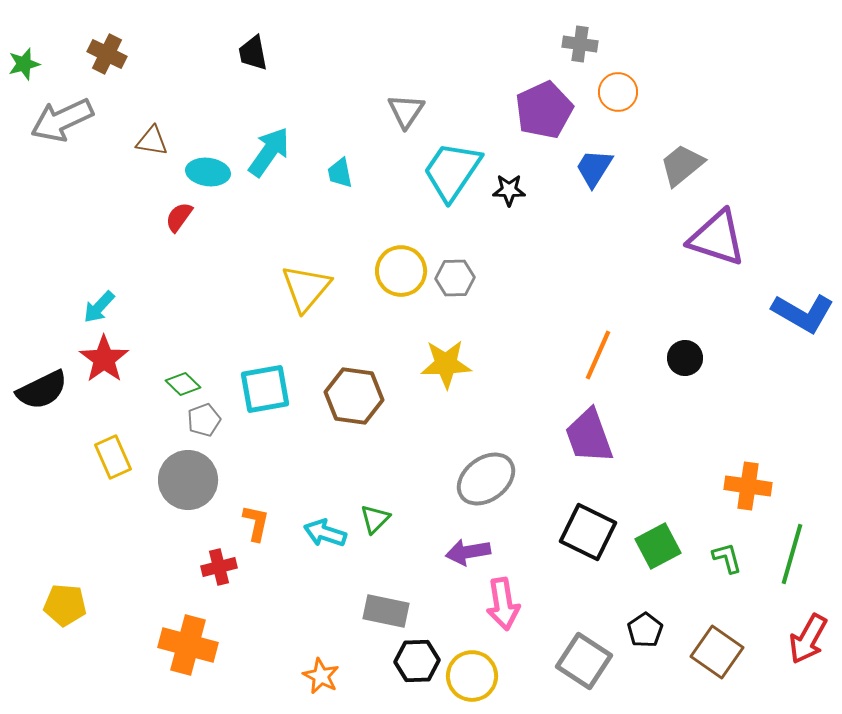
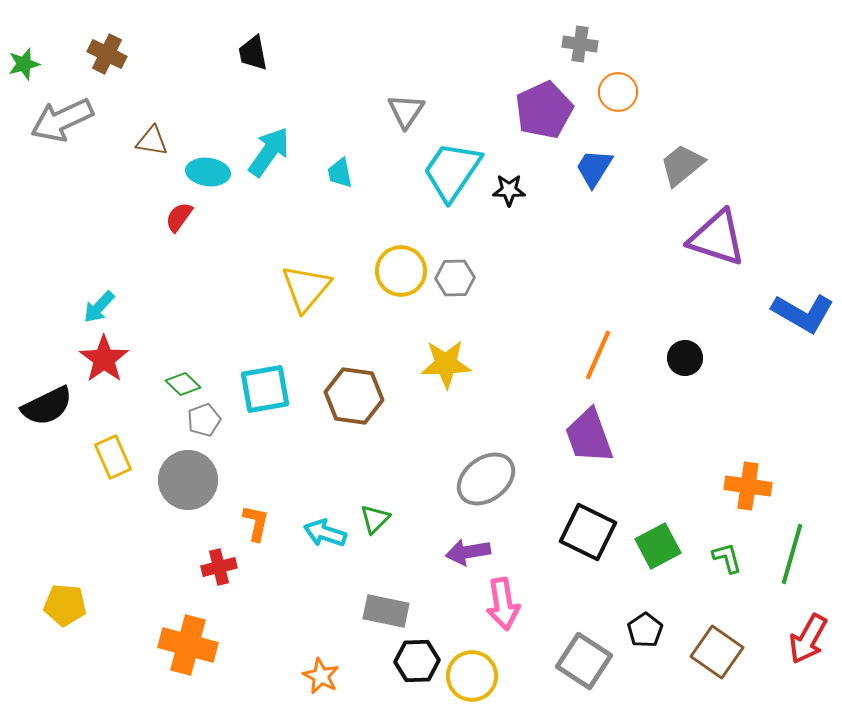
black semicircle at (42, 390): moved 5 px right, 16 px down
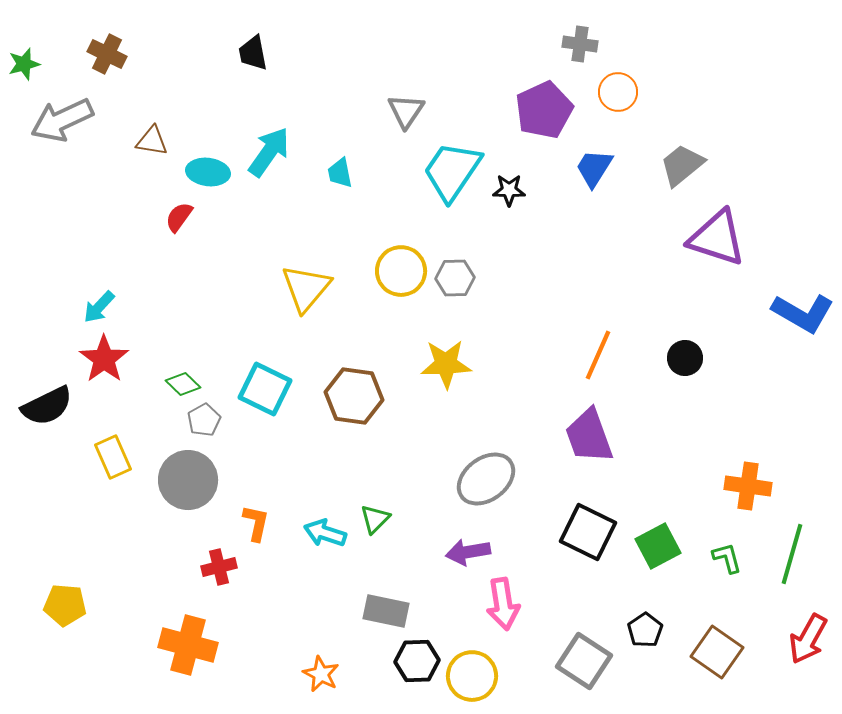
cyan square at (265, 389): rotated 36 degrees clockwise
gray pentagon at (204, 420): rotated 8 degrees counterclockwise
orange star at (321, 676): moved 2 px up
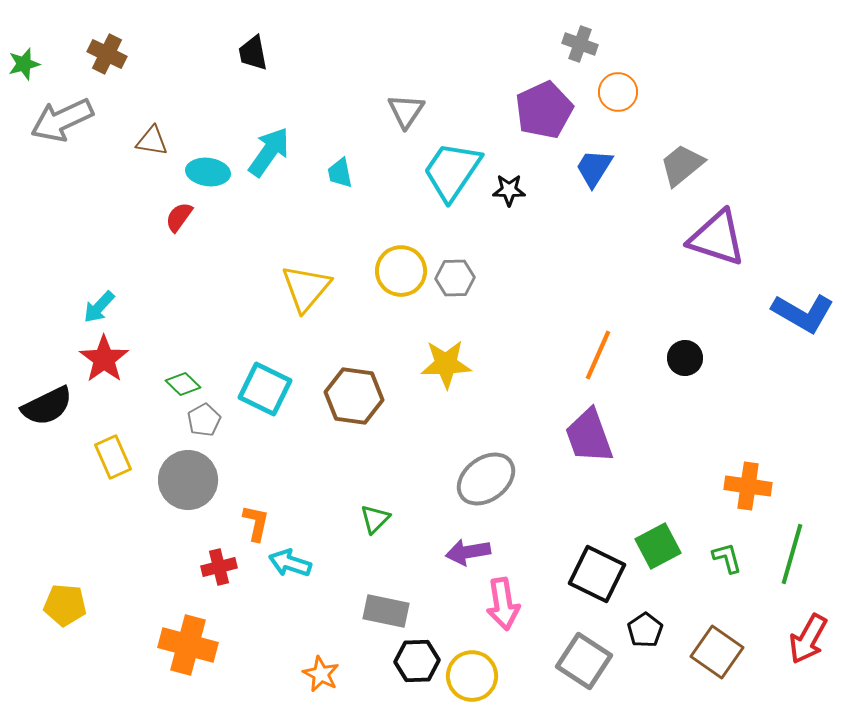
gray cross at (580, 44): rotated 12 degrees clockwise
black square at (588, 532): moved 9 px right, 42 px down
cyan arrow at (325, 533): moved 35 px left, 30 px down
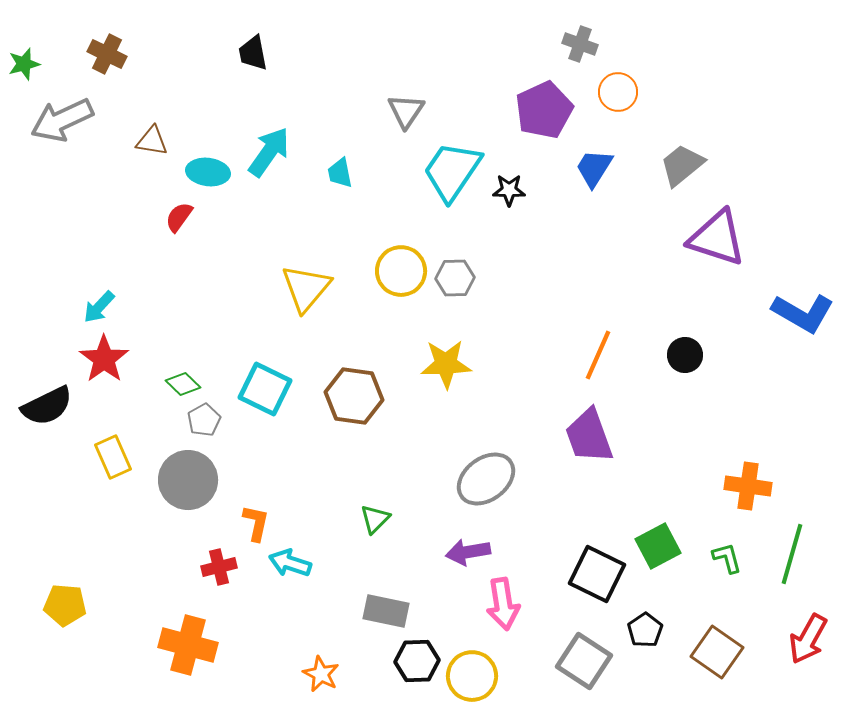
black circle at (685, 358): moved 3 px up
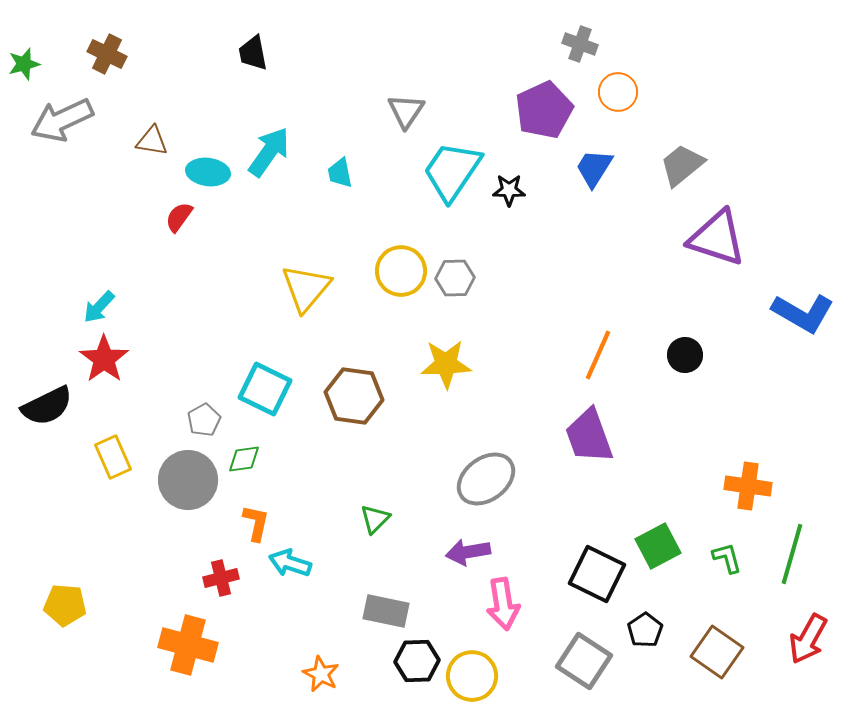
green diamond at (183, 384): moved 61 px right, 75 px down; rotated 52 degrees counterclockwise
red cross at (219, 567): moved 2 px right, 11 px down
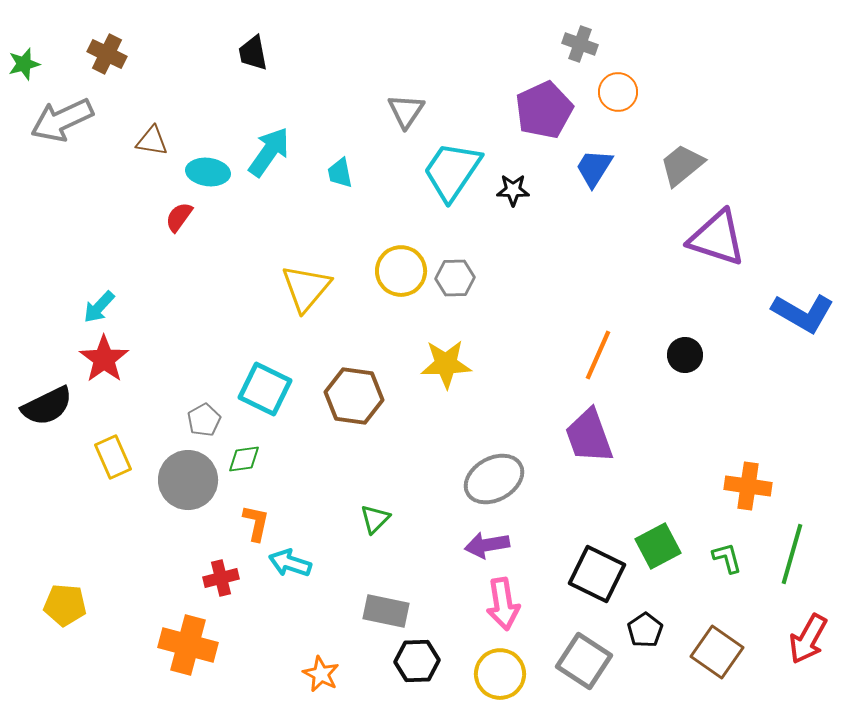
black star at (509, 190): moved 4 px right
gray ellipse at (486, 479): moved 8 px right; rotated 8 degrees clockwise
purple arrow at (468, 552): moved 19 px right, 7 px up
yellow circle at (472, 676): moved 28 px right, 2 px up
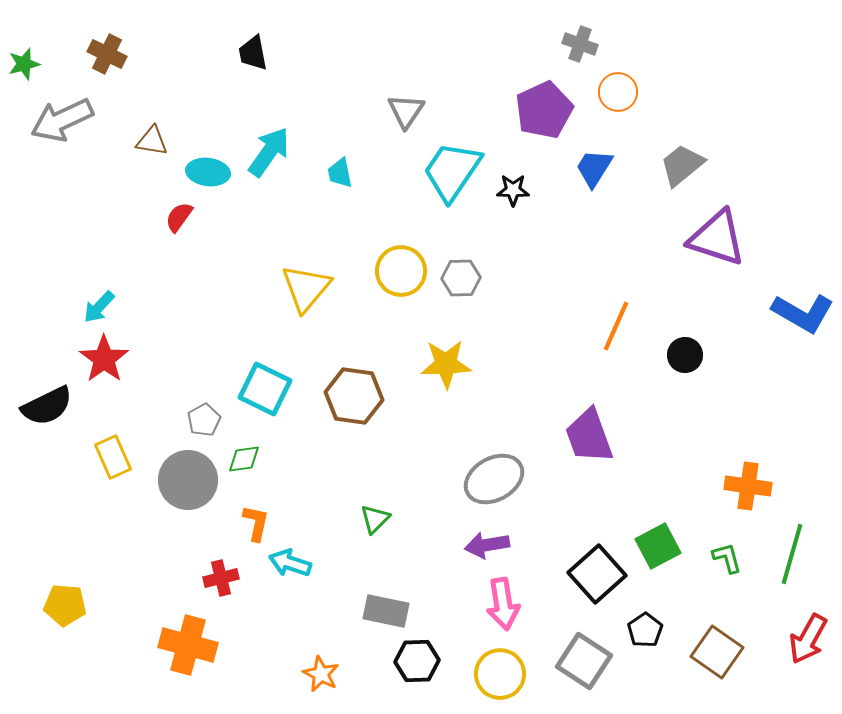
gray hexagon at (455, 278): moved 6 px right
orange line at (598, 355): moved 18 px right, 29 px up
black square at (597, 574): rotated 22 degrees clockwise
